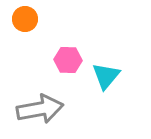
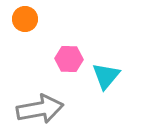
pink hexagon: moved 1 px right, 1 px up
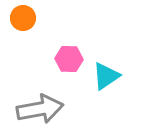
orange circle: moved 2 px left, 1 px up
cyan triangle: rotated 16 degrees clockwise
